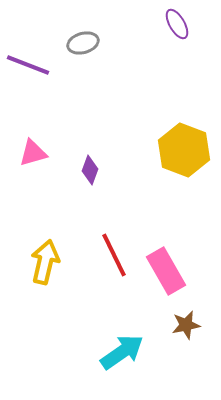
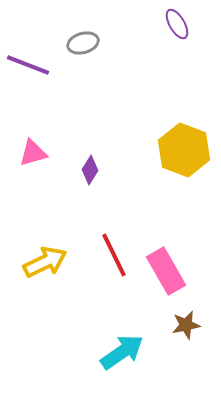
purple diamond: rotated 12 degrees clockwise
yellow arrow: rotated 51 degrees clockwise
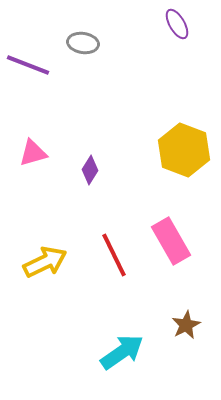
gray ellipse: rotated 24 degrees clockwise
pink rectangle: moved 5 px right, 30 px up
brown star: rotated 16 degrees counterclockwise
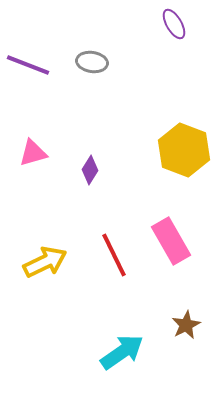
purple ellipse: moved 3 px left
gray ellipse: moved 9 px right, 19 px down
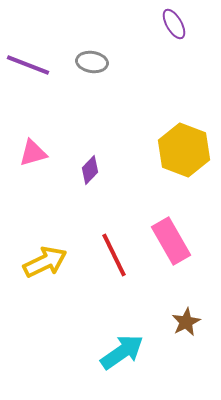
purple diamond: rotated 12 degrees clockwise
brown star: moved 3 px up
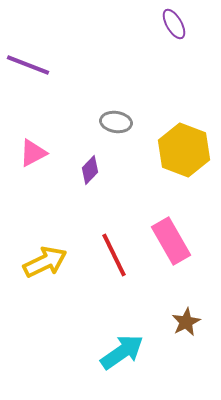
gray ellipse: moved 24 px right, 60 px down
pink triangle: rotated 12 degrees counterclockwise
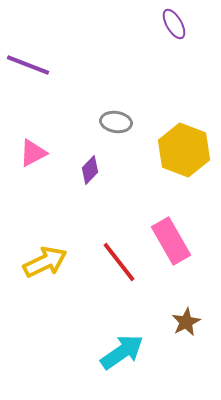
red line: moved 5 px right, 7 px down; rotated 12 degrees counterclockwise
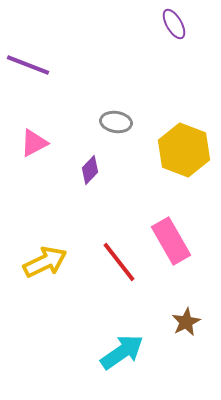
pink triangle: moved 1 px right, 10 px up
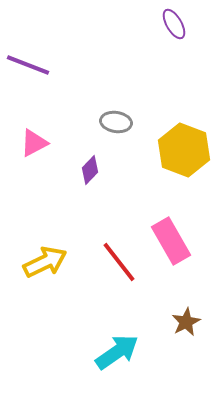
cyan arrow: moved 5 px left
